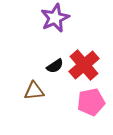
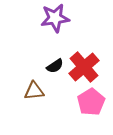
purple star: rotated 16 degrees clockwise
red cross: moved 2 px down
pink pentagon: rotated 20 degrees counterclockwise
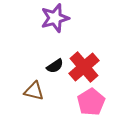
purple star: rotated 8 degrees counterclockwise
brown triangle: rotated 20 degrees clockwise
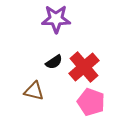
purple star: moved 1 px right, 1 px down; rotated 16 degrees clockwise
black semicircle: moved 1 px left, 4 px up
pink pentagon: rotated 20 degrees counterclockwise
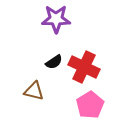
red cross: rotated 24 degrees counterclockwise
pink pentagon: moved 1 px left, 3 px down; rotated 20 degrees clockwise
